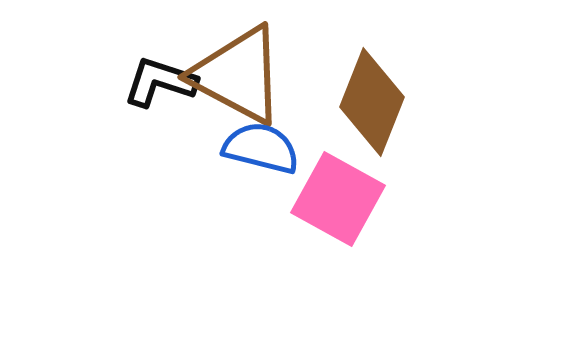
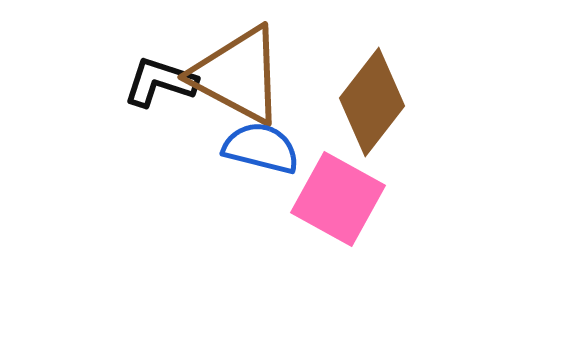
brown diamond: rotated 16 degrees clockwise
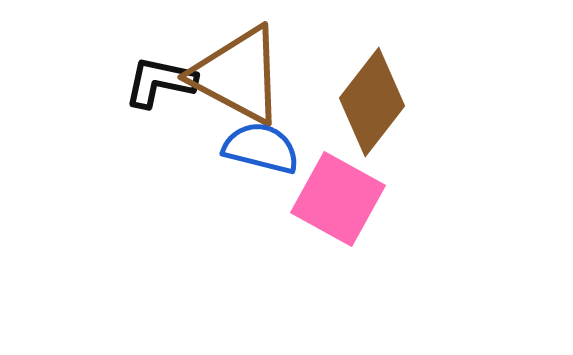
black L-shape: rotated 6 degrees counterclockwise
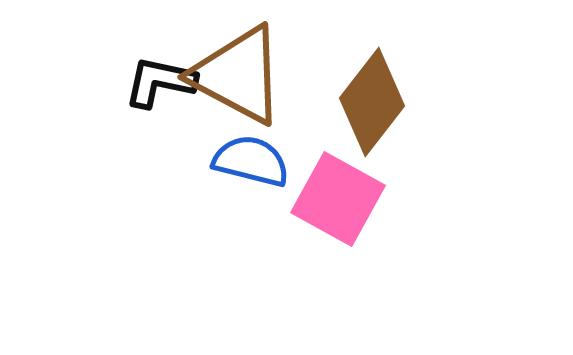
blue semicircle: moved 10 px left, 13 px down
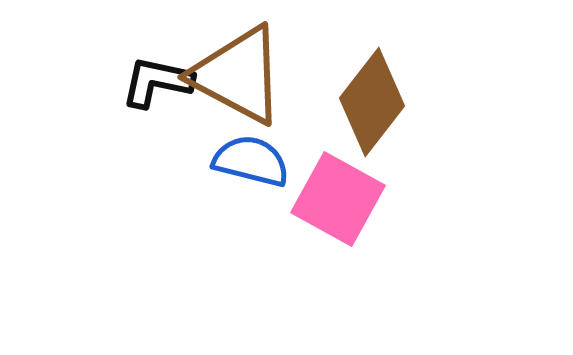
black L-shape: moved 3 px left
